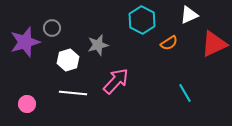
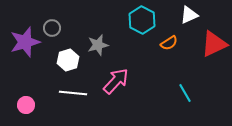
pink circle: moved 1 px left, 1 px down
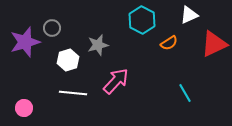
pink circle: moved 2 px left, 3 px down
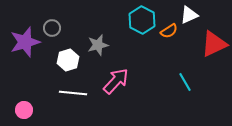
orange semicircle: moved 12 px up
cyan line: moved 11 px up
pink circle: moved 2 px down
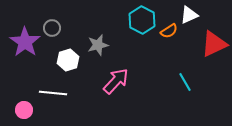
purple star: rotated 20 degrees counterclockwise
white line: moved 20 px left
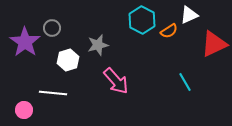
pink arrow: rotated 96 degrees clockwise
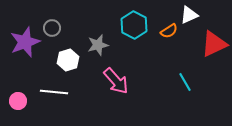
cyan hexagon: moved 8 px left, 5 px down
purple star: rotated 16 degrees clockwise
white line: moved 1 px right, 1 px up
pink circle: moved 6 px left, 9 px up
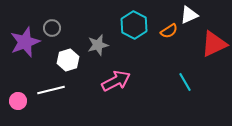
pink arrow: rotated 76 degrees counterclockwise
white line: moved 3 px left, 2 px up; rotated 20 degrees counterclockwise
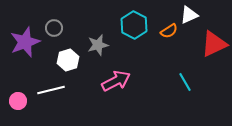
gray circle: moved 2 px right
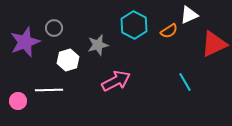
white line: moved 2 px left; rotated 12 degrees clockwise
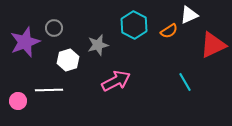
red triangle: moved 1 px left, 1 px down
